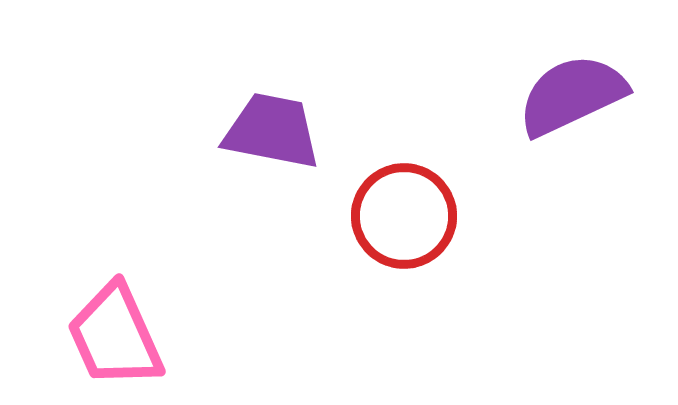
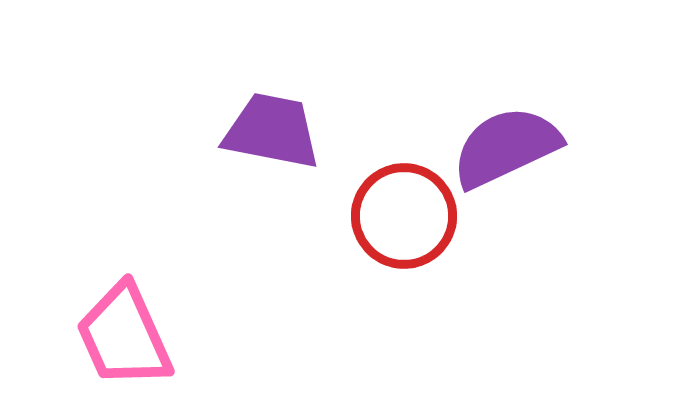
purple semicircle: moved 66 px left, 52 px down
pink trapezoid: moved 9 px right
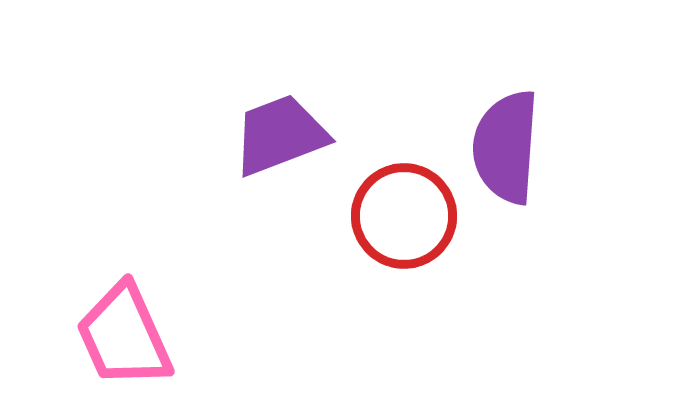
purple trapezoid: moved 8 px right, 4 px down; rotated 32 degrees counterclockwise
purple semicircle: rotated 61 degrees counterclockwise
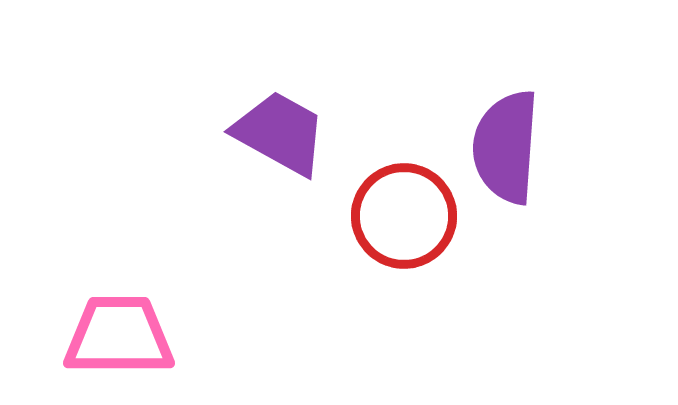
purple trapezoid: moved 2 px up; rotated 50 degrees clockwise
pink trapezoid: moved 5 px left; rotated 114 degrees clockwise
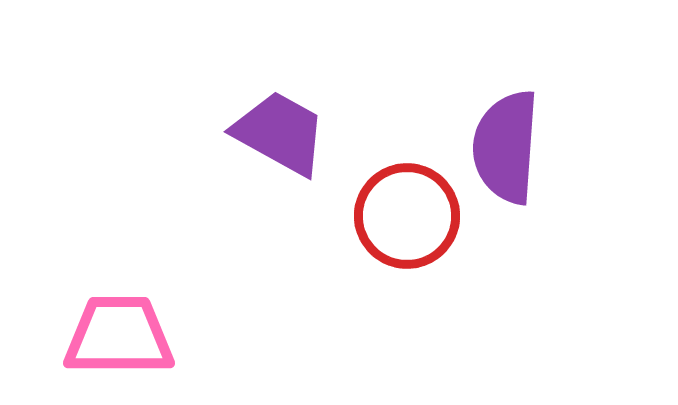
red circle: moved 3 px right
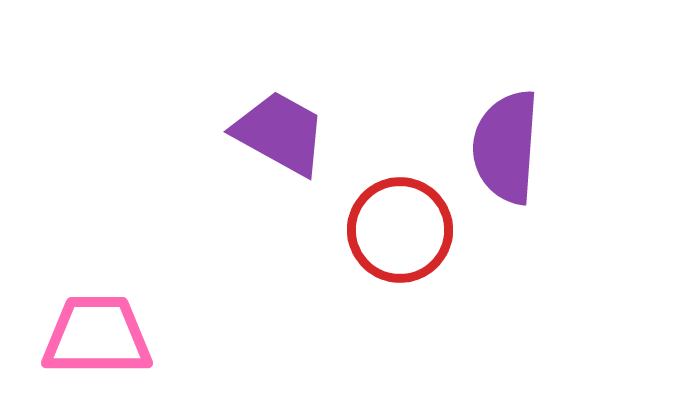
red circle: moved 7 px left, 14 px down
pink trapezoid: moved 22 px left
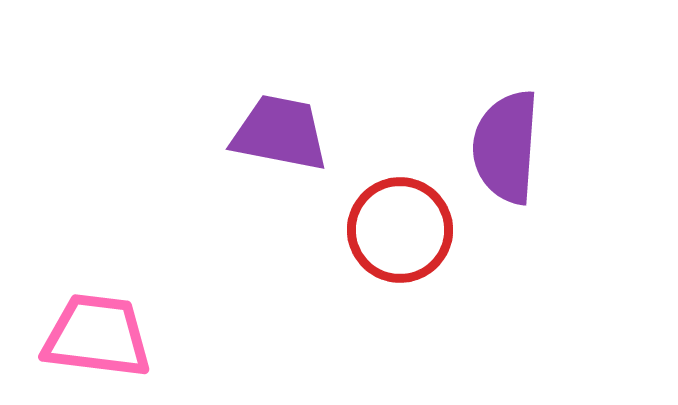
purple trapezoid: rotated 18 degrees counterclockwise
pink trapezoid: rotated 7 degrees clockwise
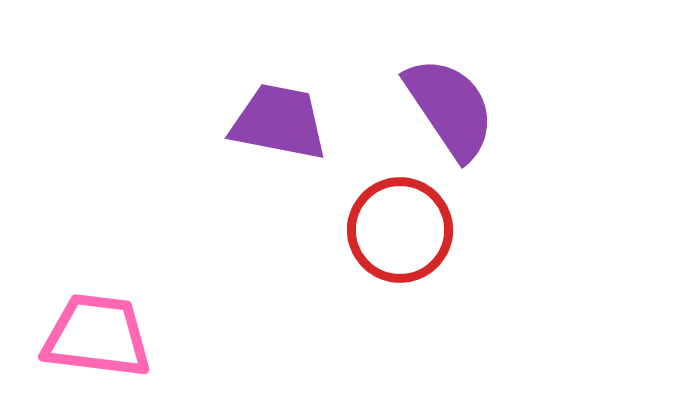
purple trapezoid: moved 1 px left, 11 px up
purple semicircle: moved 56 px left, 39 px up; rotated 142 degrees clockwise
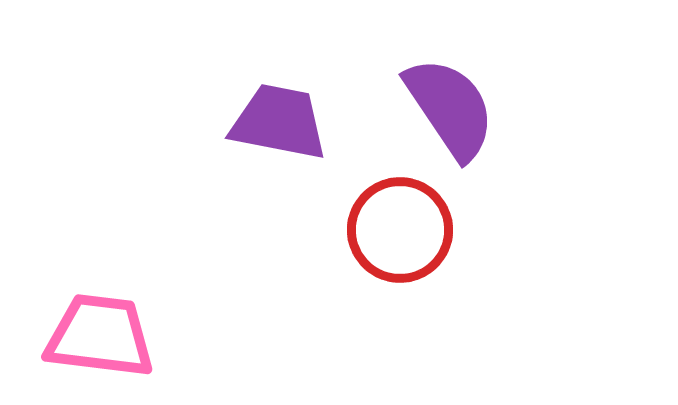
pink trapezoid: moved 3 px right
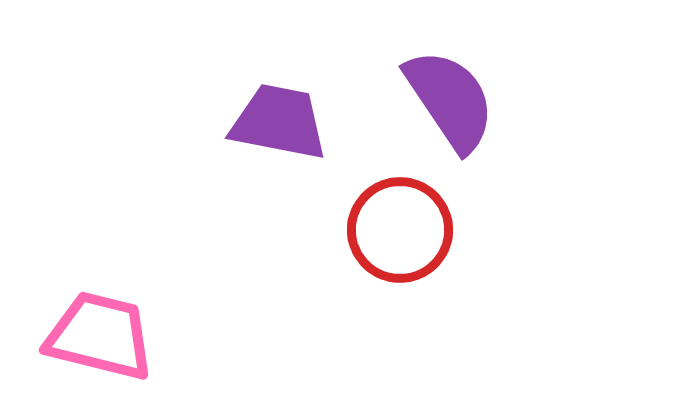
purple semicircle: moved 8 px up
pink trapezoid: rotated 7 degrees clockwise
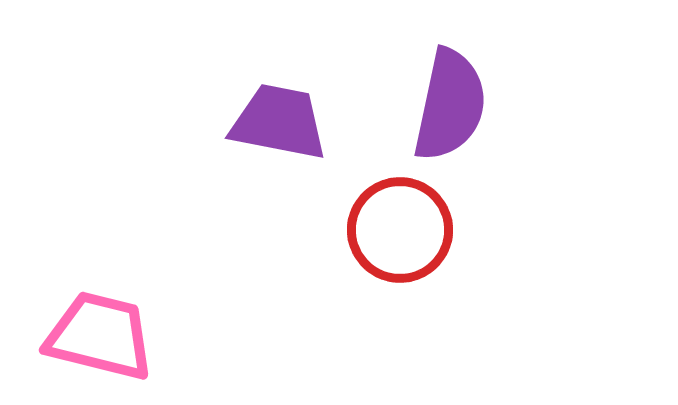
purple semicircle: moved 5 px down; rotated 46 degrees clockwise
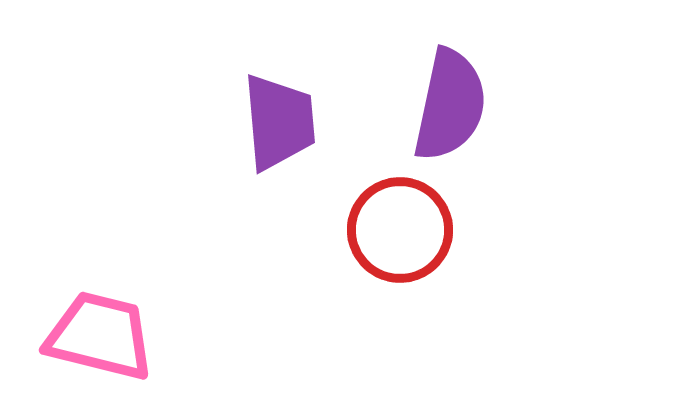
purple trapezoid: rotated 74 degrees clockwise
